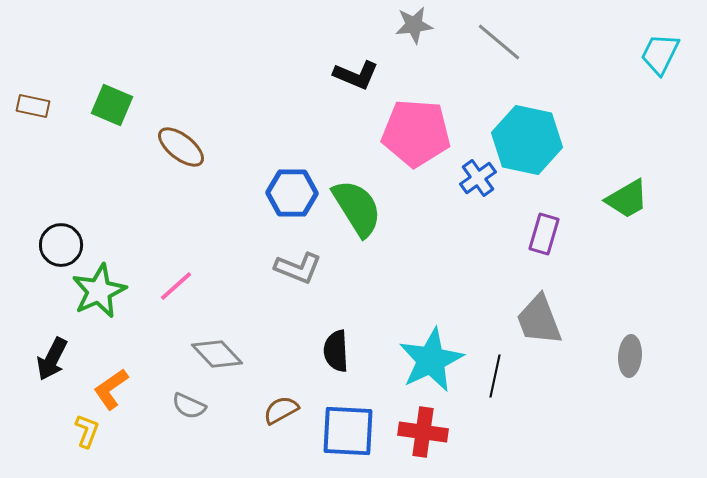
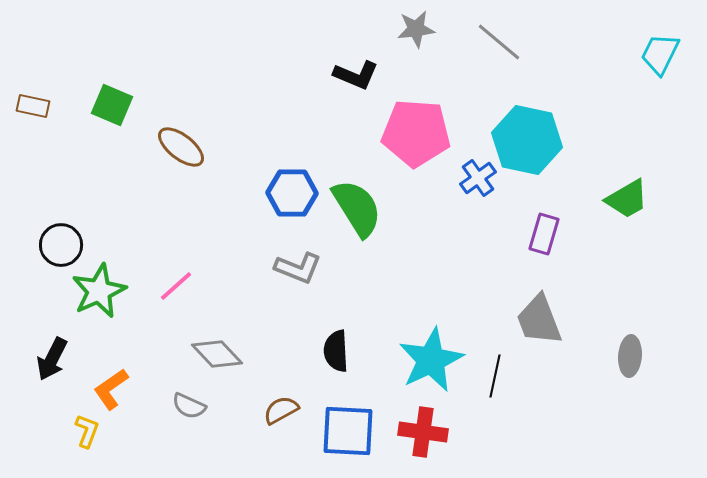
gray star: moved 2 px right, 4 px down
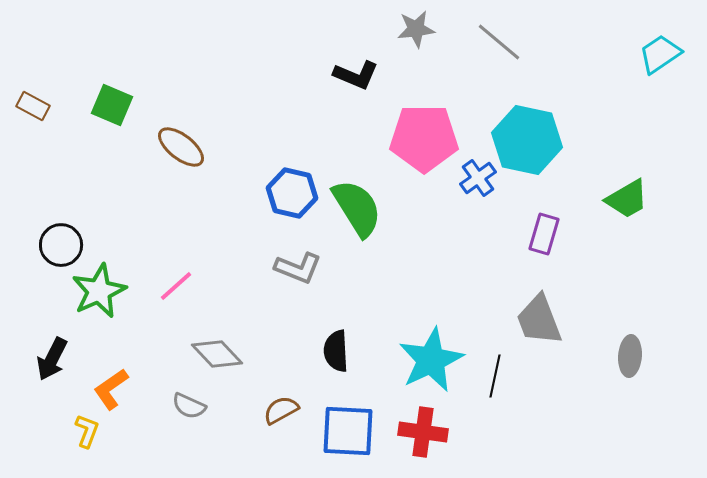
cyan trapezoid: rotated 30 degrees clockwise
brown rectangle: rotated 16 degrees clockwise
pink pentagon: moved 8 px right, 5 px down; rotated 4 degrees counterclockwise
blue hexagon: rotated 12 degrees clockwise
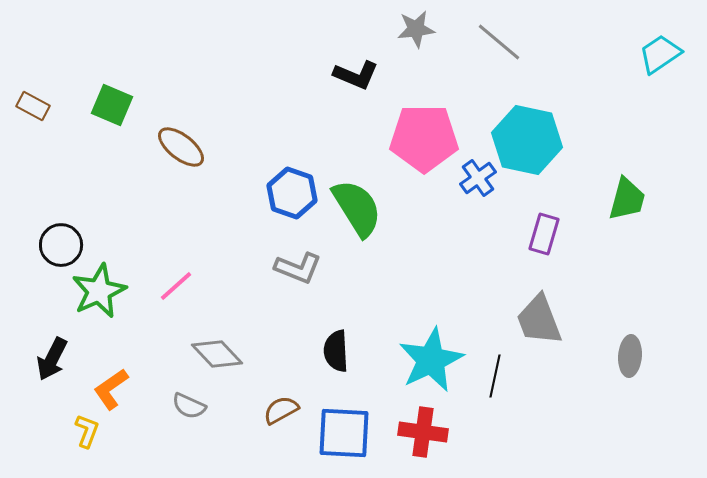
blue hexagon: rotated 6 degrees clockwise
green trapezoid: rotated 45 degrees counterclockwise
blue square: moved 4 px left, 2 px down
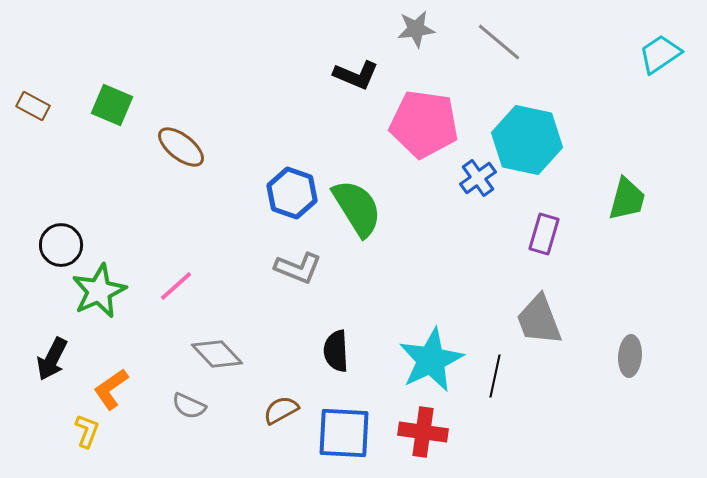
pink pentagon: moved 14 px up; rotated 8 degrees clockwise
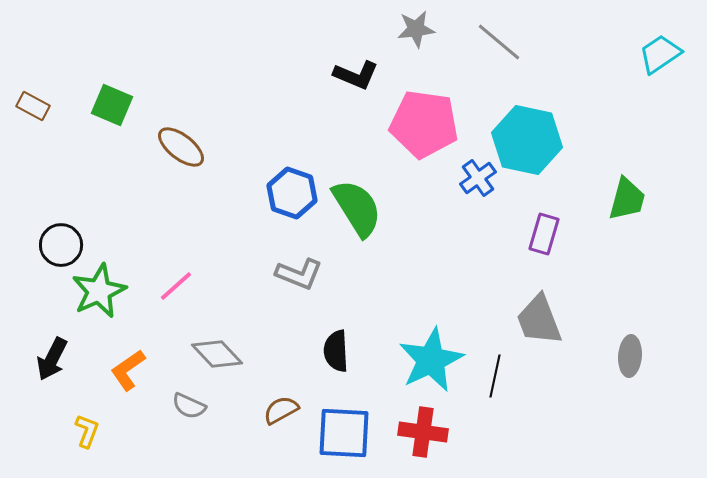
gray L-shape: moved 1 px right, 6 px down
orange L-shape: moved 17 px right, 19 px up
